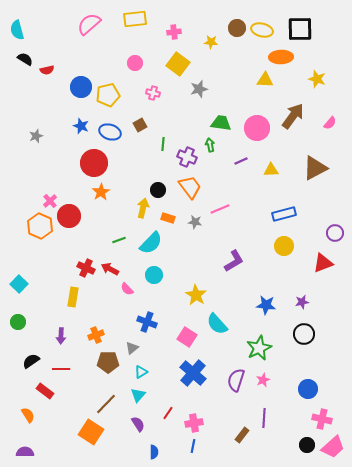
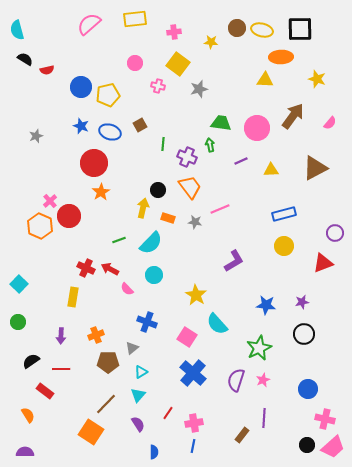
pink cross at (153, 93): moved 5 px right, 7 px up
pink cross at (322, 419): moved 3 px right
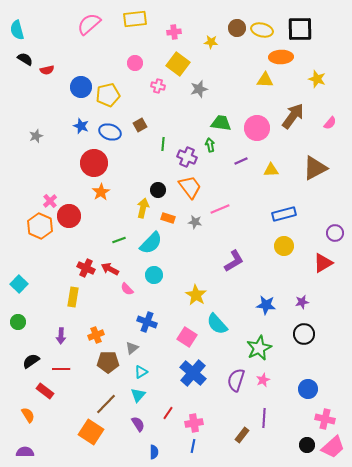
red triangle at (323, 263): rotated 10 degrees counterclockwise
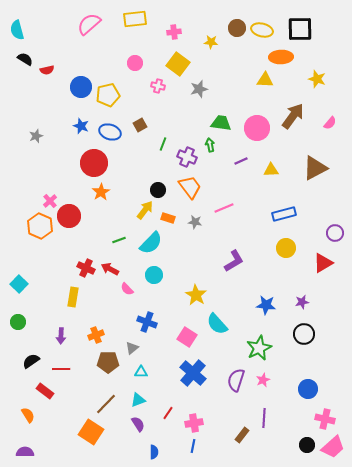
green line at (163, 144): rotated 16 degrees clockwise
yellow arrow at (143, 208): moved 2 px right, 2 px down; rotated 24 degrees clockwise
pink line at (220, 209): moved 4 px right, 1 px up
yellow circle at (284, 246): moved 2 px right, 2 px down
cyan triangle at (141, 372): rotated 32 degrees clockwise
cyan triangle at (138, 395): moved 5 px down; rotated 28 degrees clockwise
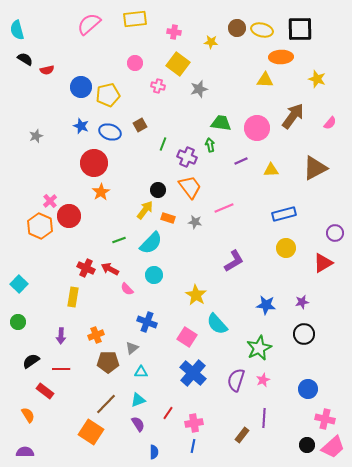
pink cross at (174, 32): rotated 16 degrees clockwise
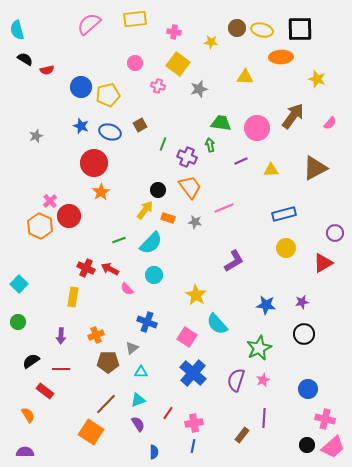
yellow triangle at (265, 80): moved 20 px left, 3 px up
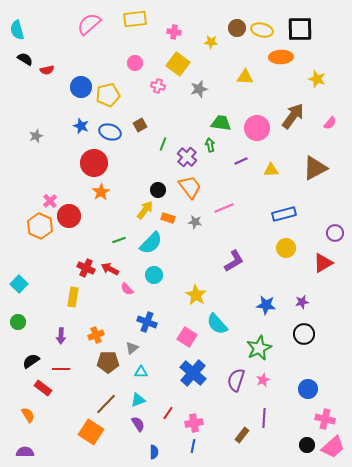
purple cross at (187, 157): rotated 18 degrees clockwise
red rectangle at (45, 391): moved 2 px left, 3 px up
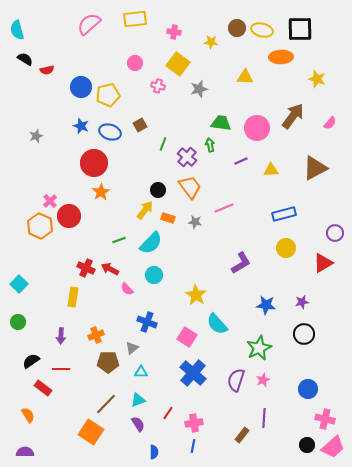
purple L-shape at (234, 261): moved 7 px right, 2 px down
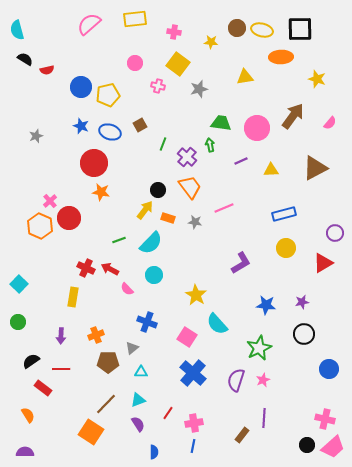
yellow triangle at (245, 77): rotated 12 degrees counterclockwise
orange star at (101, 192): rotated 30 degrees counterclockwise
red circle at (69, 216): moved 2 px down
blue circle at (308, 389): moved 21 px right, 20 px up
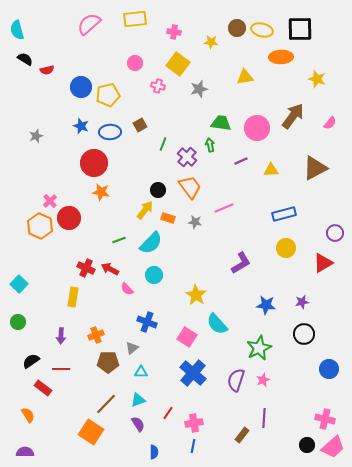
blue ellipse at (110, 132): rotated 20 degrees counterclockwise
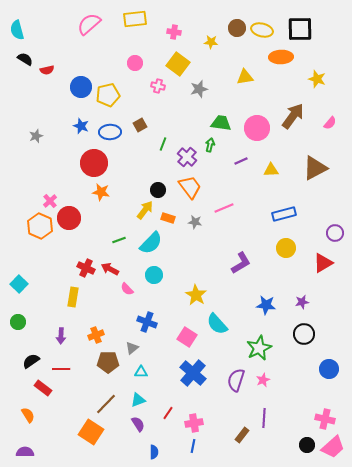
green arrow at (210, 145): rotated 24 degrees clockwise
